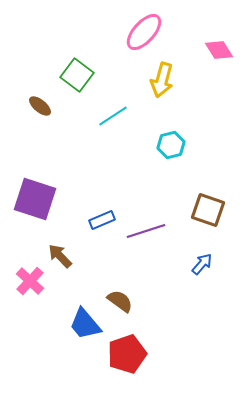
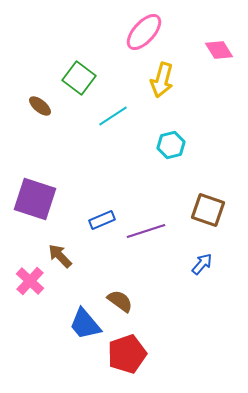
green square: moved 2 px right, 3 px down
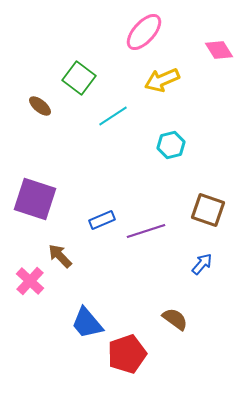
yellow arrow: rotated 52 degrees clockwise
brown semicircle: moved 55 px right, 18 px down
blue trapezoid: moved 2 px right, 1 px up
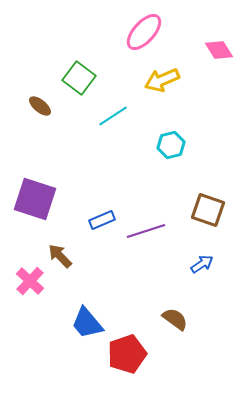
blue arrow: rotated 15 degrees clockwise
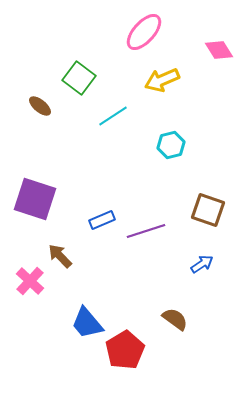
red pentagon: moved 2 px left, 4 px up; rotated 12 degrees counterclockwise
